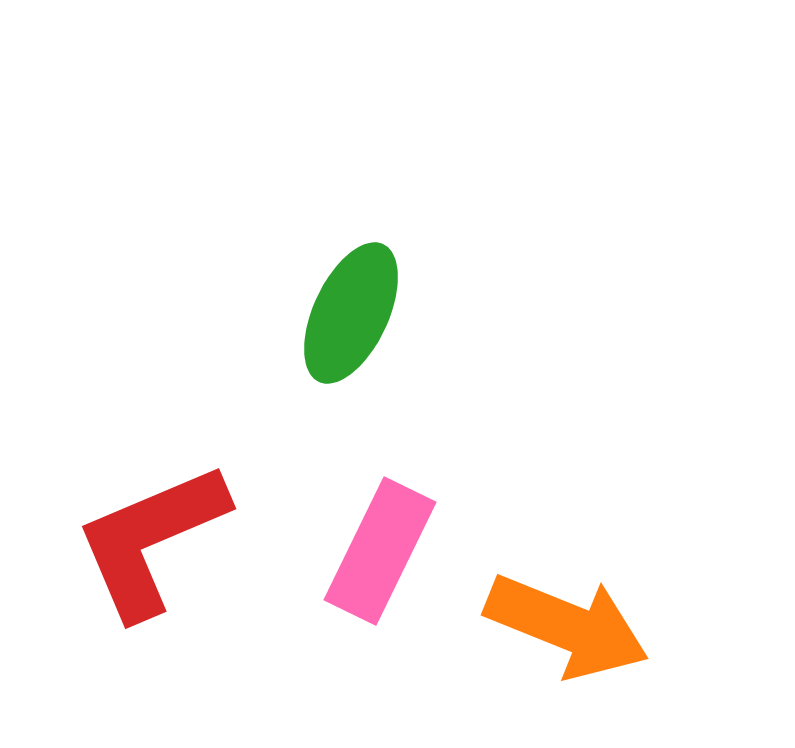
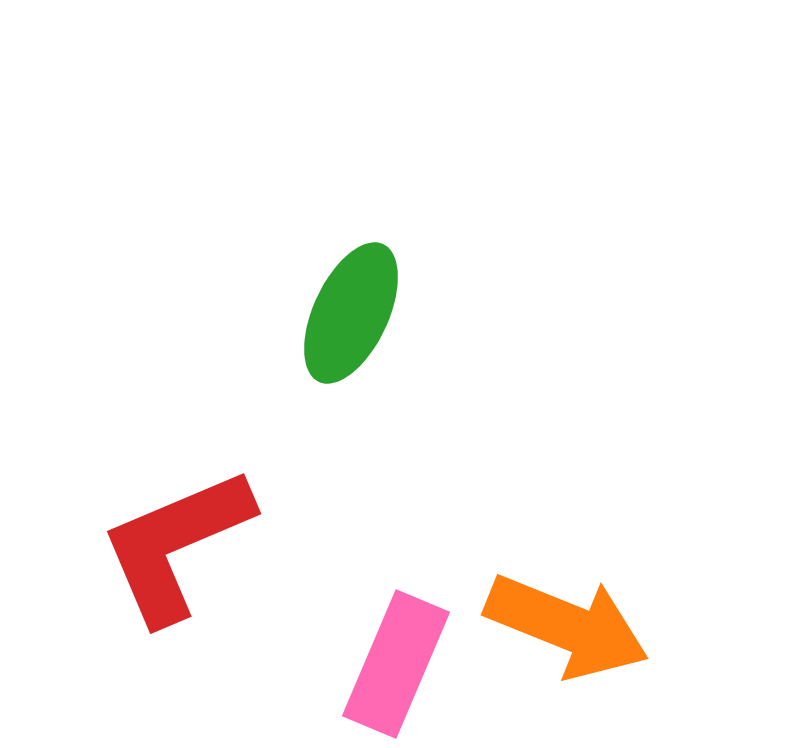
red L-shape: moved 25 px right, 5 px down
pink rectangle: moved 16 px right, 113 px down; rotated 3 degrees counterclockwise
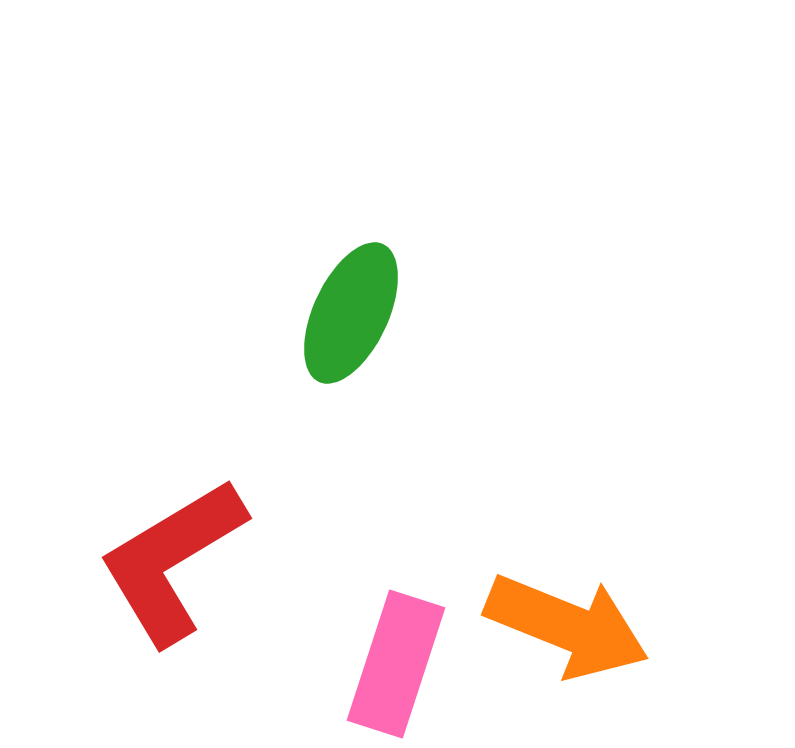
red L-shape: moved 4 px left, 16 px down; rotated 8 degrees counterclockwise
pink rectangle: rotated 5 degrees counterclockwise
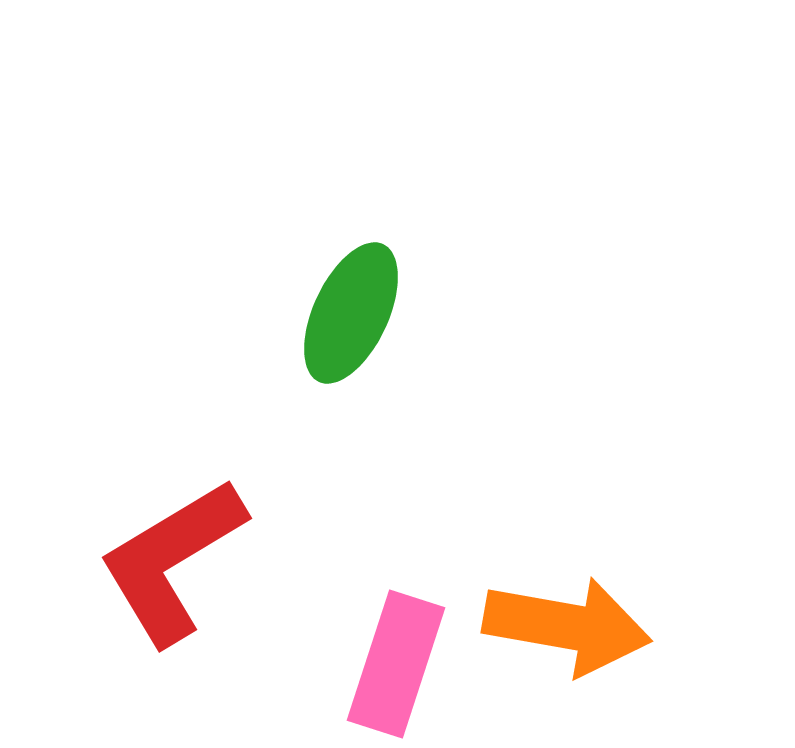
orange arrow: rotated 12 degrees counterclockwise
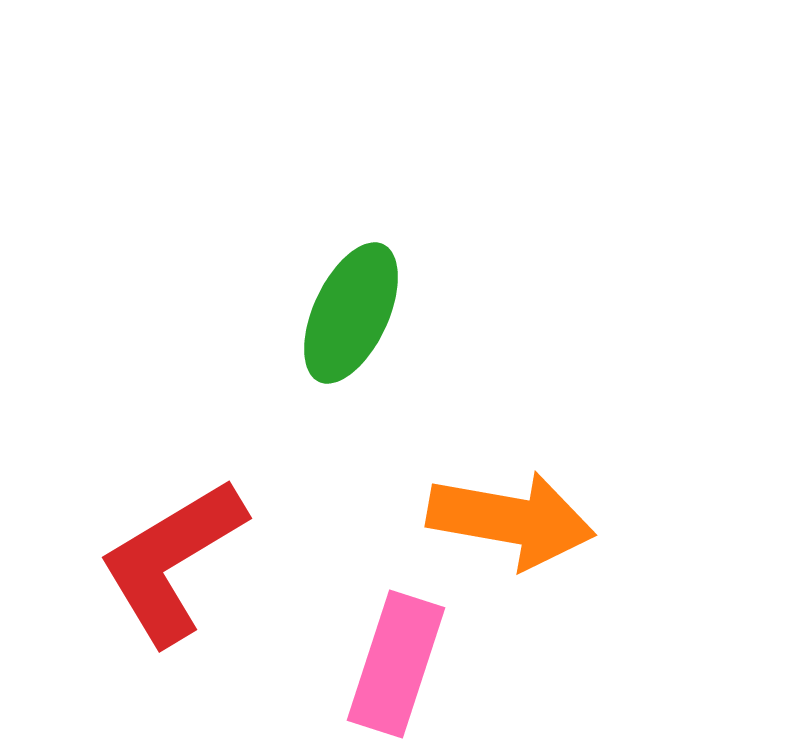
orange arrow: moved 56 px left, 106 px up
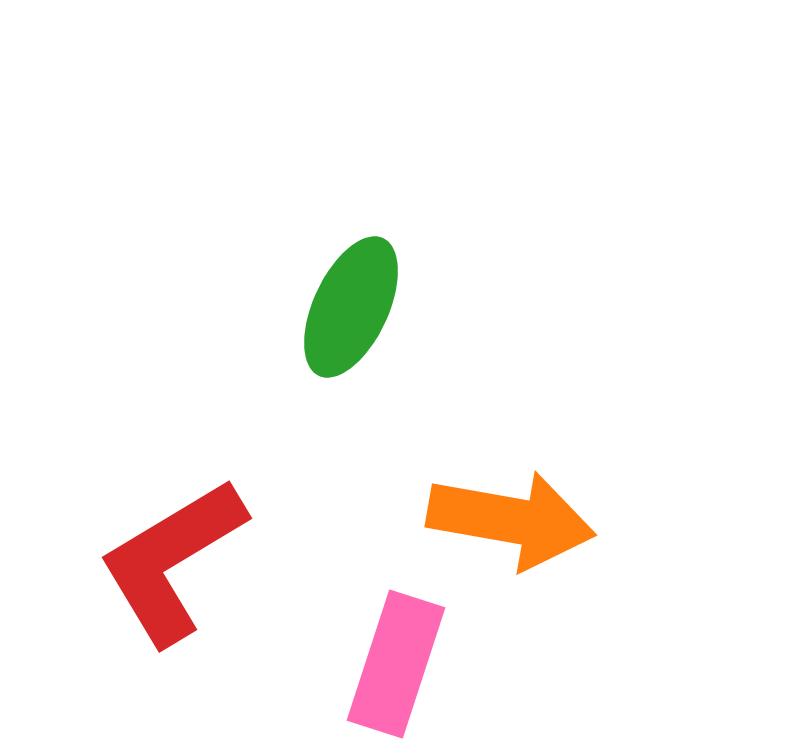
green ellipse: moved 6 px up
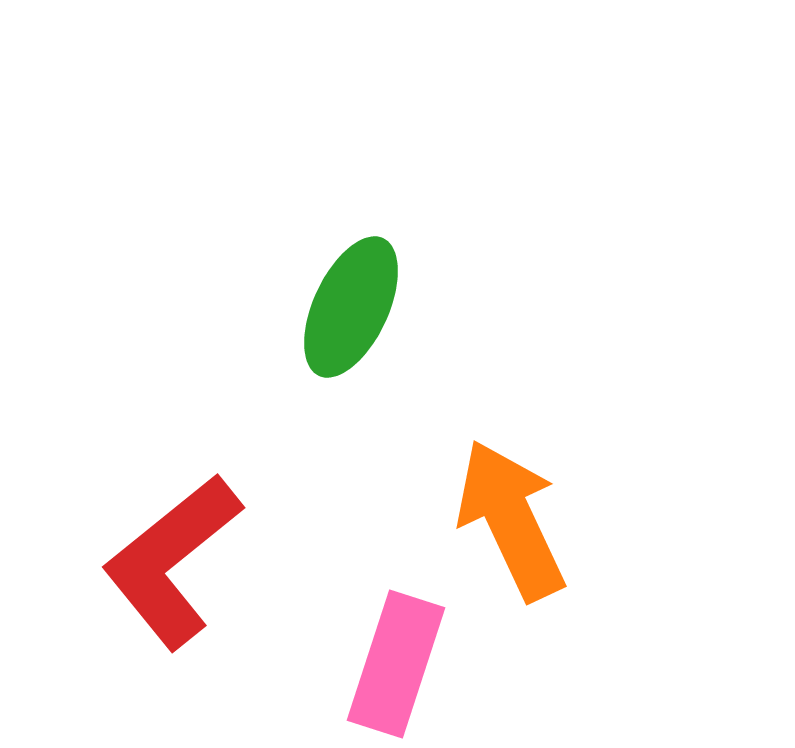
orange arrow: rotated 125 degrees counterclockwise
red L-shape: rotated 8 degrees counterclockwise
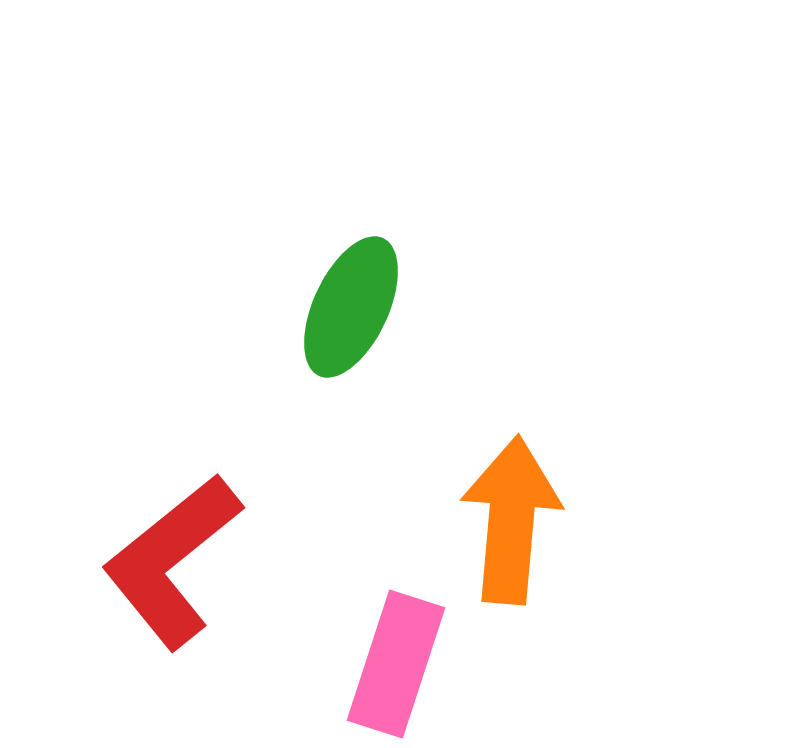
orange arrow: rotated 30 degrees clockwise
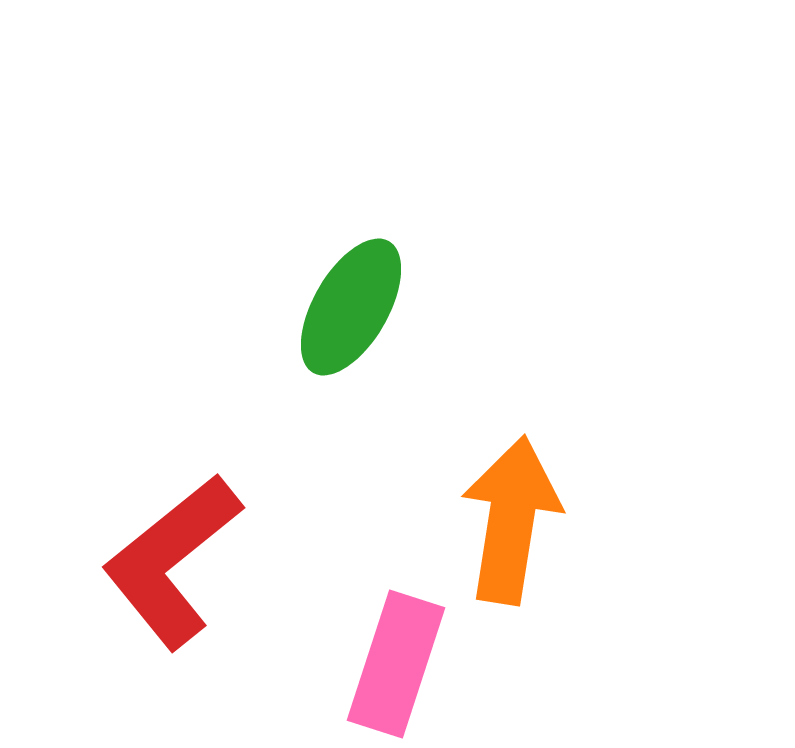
green ellipse: rotated 5 degrees clockwise
orange arrow: rotated 4 degrees clockwise
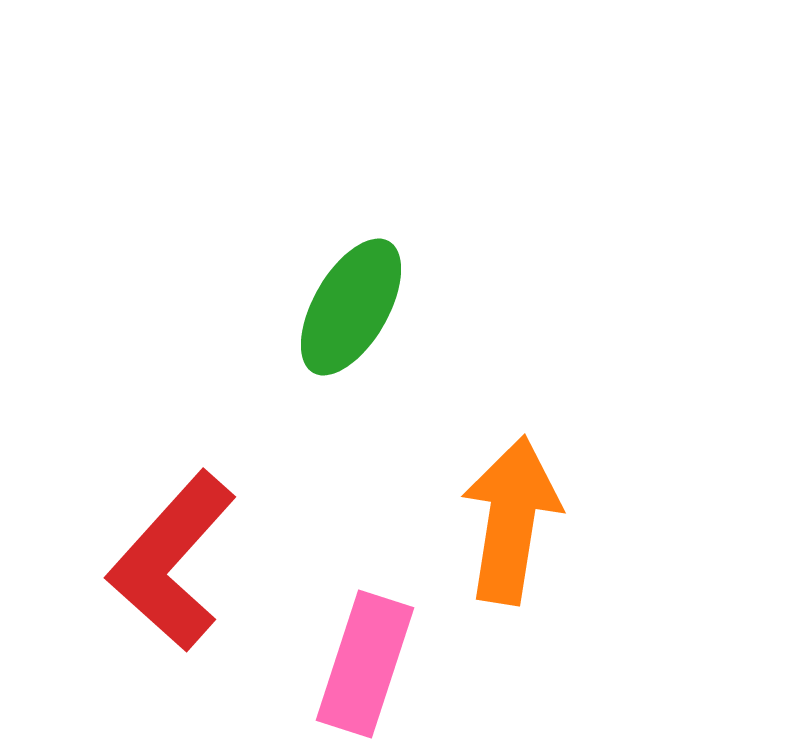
red L-shape: rotated 9 degrees counterclockwise
pink rectangle: moved 31 px left
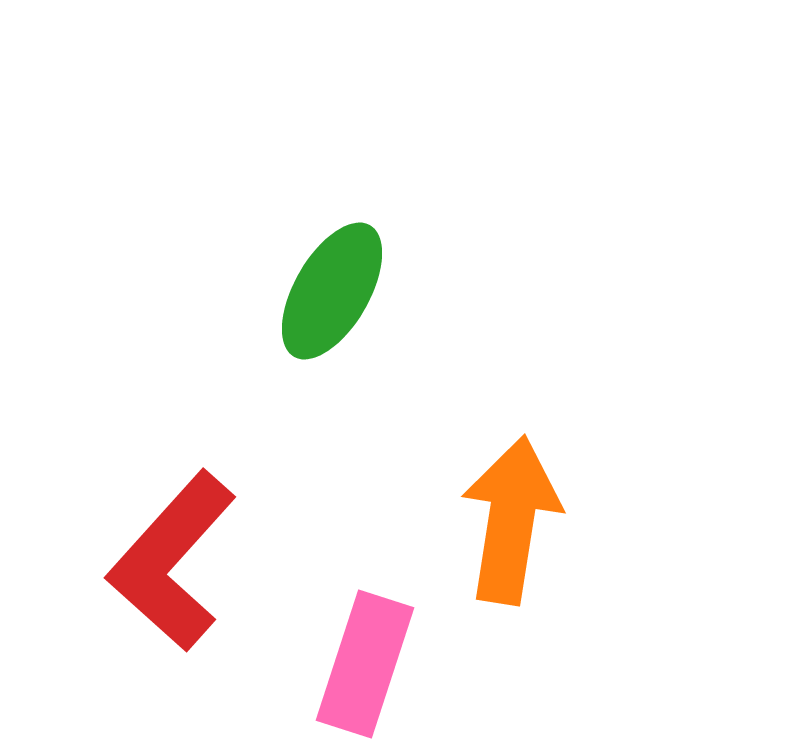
green ellipse: moved 19 px left, 16 px up
